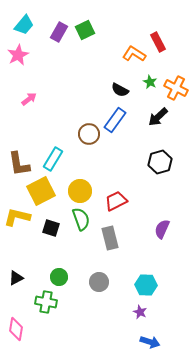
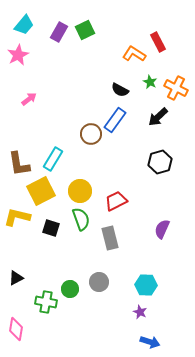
brown circle: moved 2 px right
green circle: moved 11 px right, 12 px down
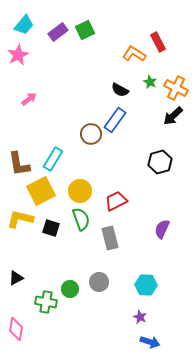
purple rectangle: moved 1 px left; rotated 24 degrees clockwise
black arrow: moved 15 px right, 1 px up
yellow L-shape: moved 3 px right, 2 px down
purple star: moved 5 px down
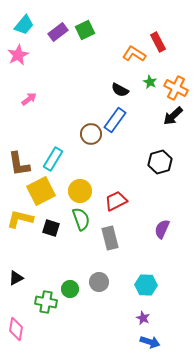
purple star: moved 3 px right, 1 px down
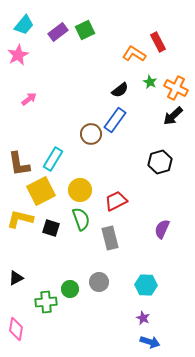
black semicircle: rotated 66 degrees counterclockwise
yellow circle: moved 1 px up
green cross: rotated 15 degrees counterclockwise
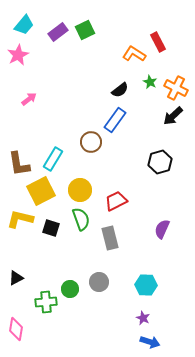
brown circle: moved 8 px down
